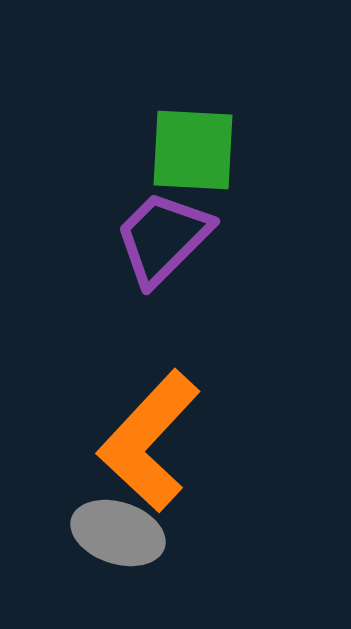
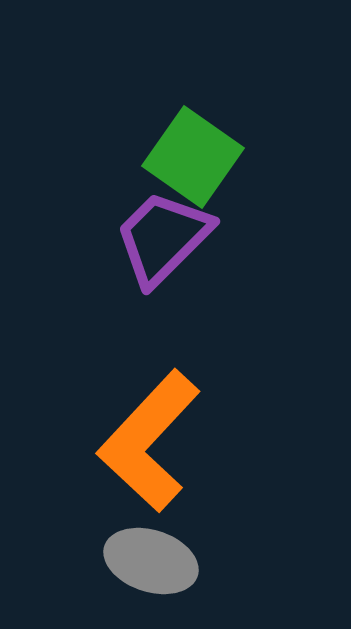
green square: moved 7 px down; rotated 32 degrees clockwise
gray ellipse: moved 33 px right, 28 px down
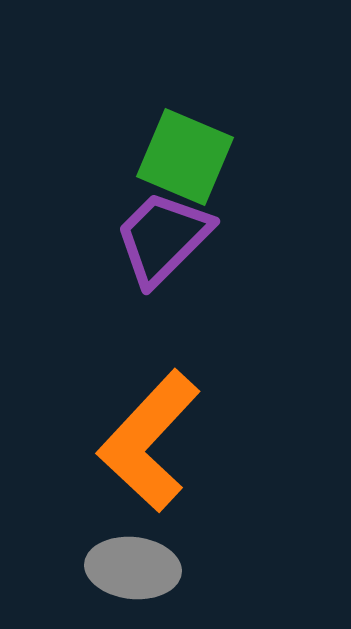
green square: moved 8 px left; rotated 12 degrees counterclockwise
gray ellipse: moved 18 px left, 7 px down; rotated 12 degrees counterclockwise
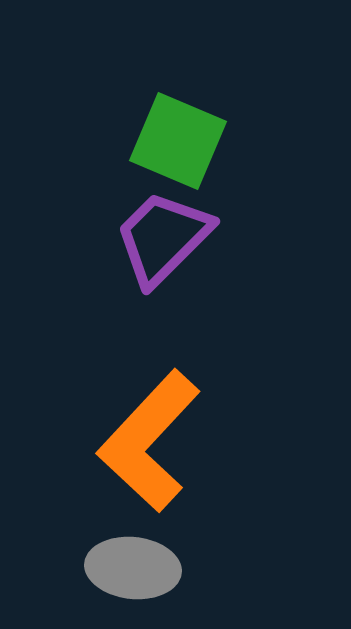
green square: moved 7 px left, 16 px up
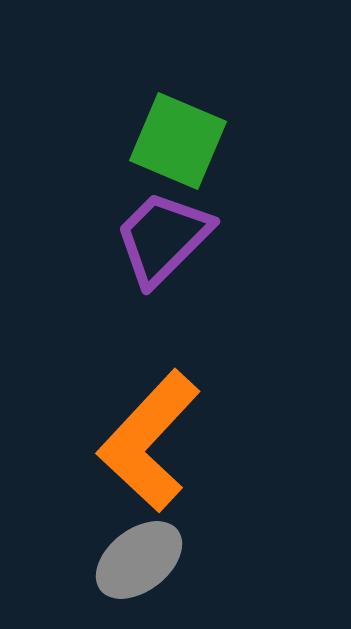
gray ellipse: moved 6 px right, 8 px up; rotated 44 degrees counterclockwise
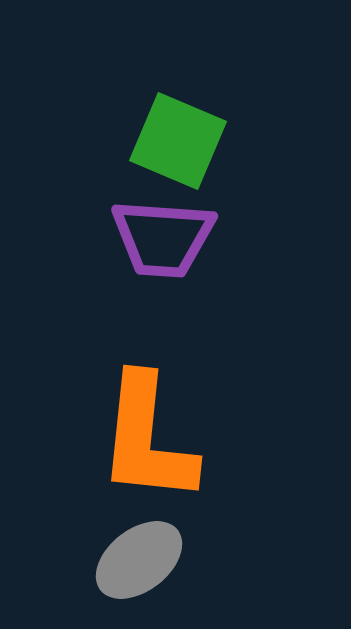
purple trapezoid: rotated 131 degrees counterclockwise
orange L-shape: moved 2 px left, 2 px up; rotated 37 degrees counterclockwise
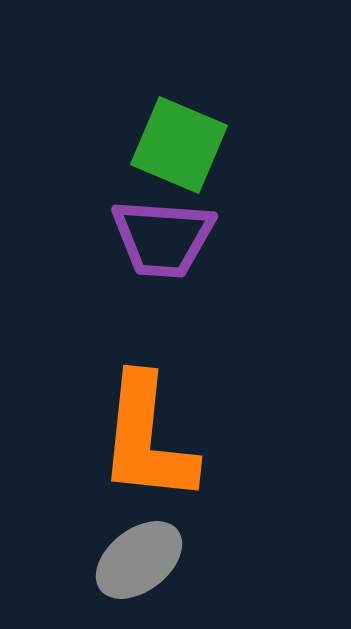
green square: moved 1 px right, 4 px down
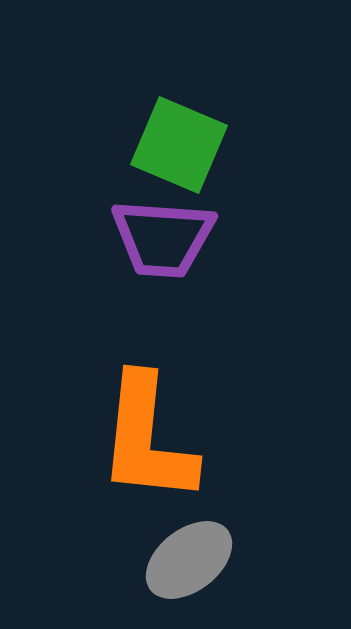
gray ellipse: moved 50 px right
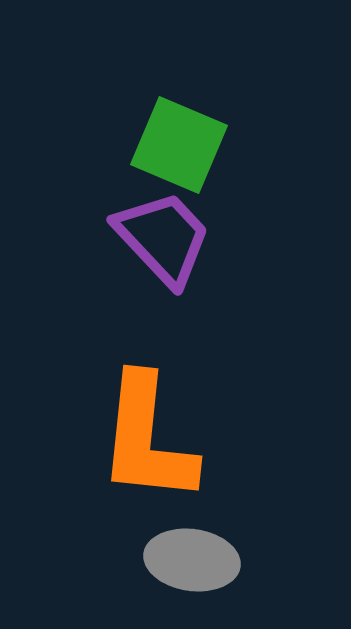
purple trapezoid: rotated 137 degrees counterclockwise
gray ellipse: moved 3 px right; rotated 46 degrees clockwise
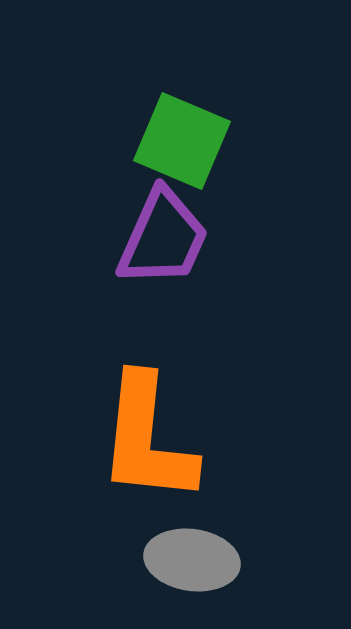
green square: moved 3 px right, 4 px up
purple trapezoid: rotated 67 degrees clockwise
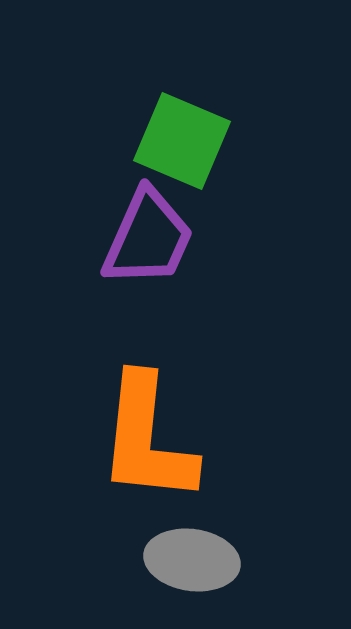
purple trapezoid: moved 15 px left
